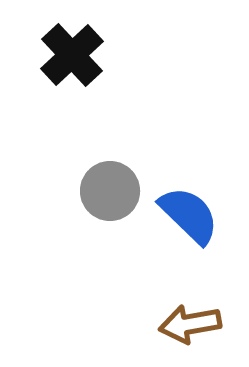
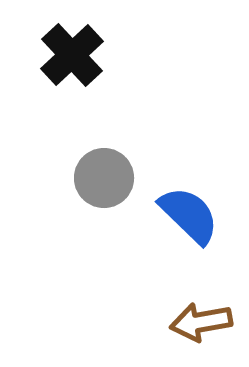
gray circle: moved 6 px left, 13 px up
brown arrow: moved 11 px right, 2 px up
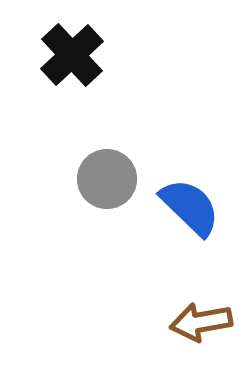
gray circle: moved 3 px right, 1 px down
blue semicircle: moved 1 px right, 8 px up
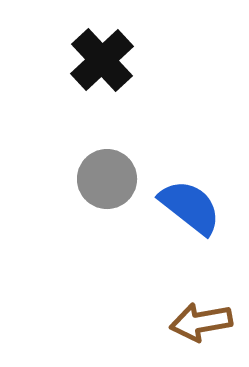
black cross: moved 30 px right, 5 px down
blue semicircle: rotated 6 degrees counterclockwise
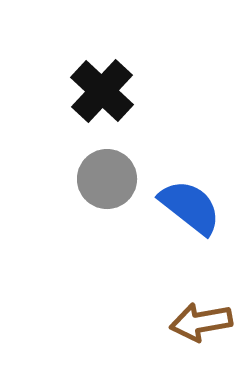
black cross: moved 31 px down; rotated 4 degrees counterclockwise
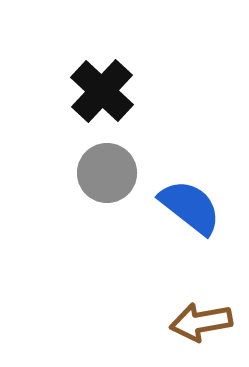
gray circle: moved 6 px up
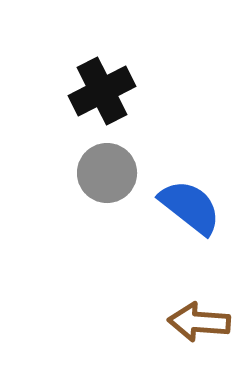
black cross: rotated 20 degrees clockwise
brown arrow: moved 2 px left; rotated 14 degrees clockwise
